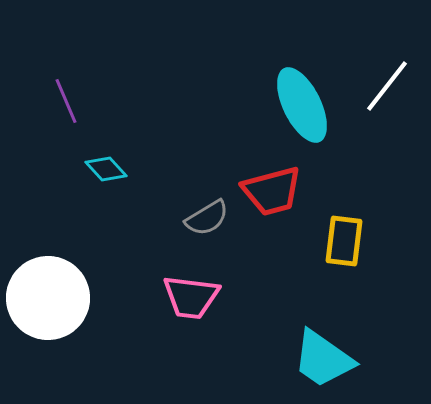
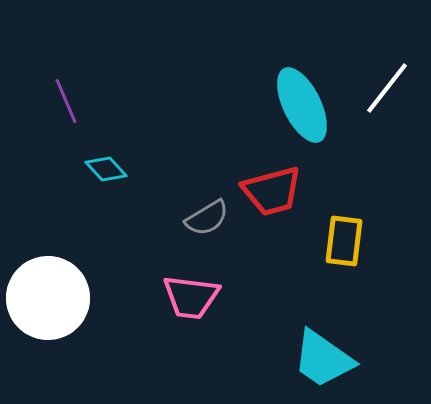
white line: moved 2 px down
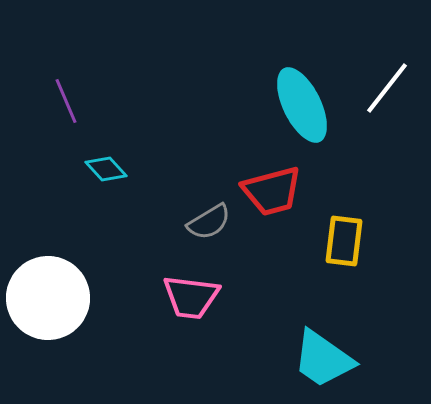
gray semicircle: moved 2 px right, 4 px down
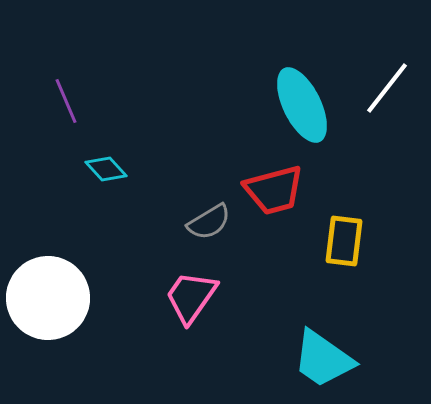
red trapezoid: moved 2 px right, 1 px up
pink trapezoid: rotated 118 degrees clockwise
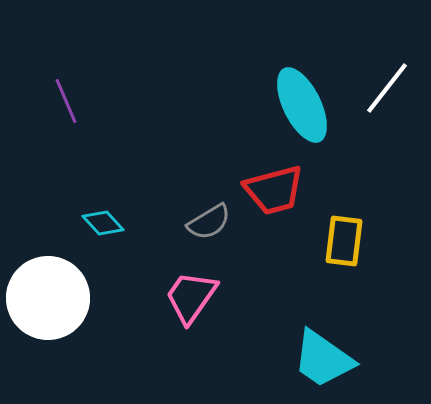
cyan diamond: moved 3 px left, 54 px down
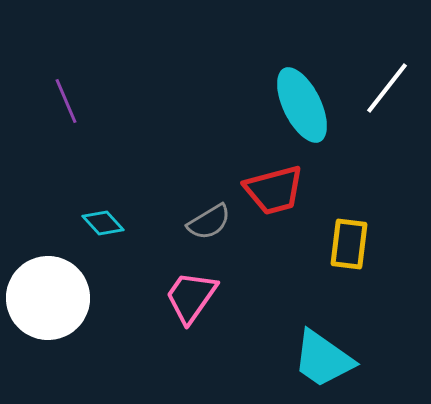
yellow rectangle: moved 5 px right, 3 px down
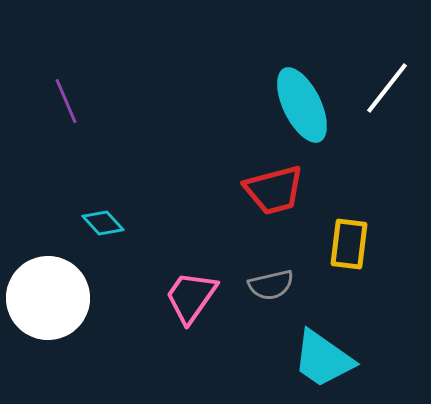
gray semicircle: moved 62 px right, 63 px down; rotated 18 degrees clockwise
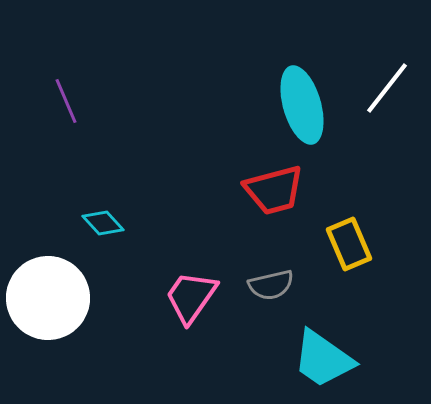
cyan ellipse: rotated 10 degrees clockwise
yellow rectangle: rotated 30 degrees counterclockwise
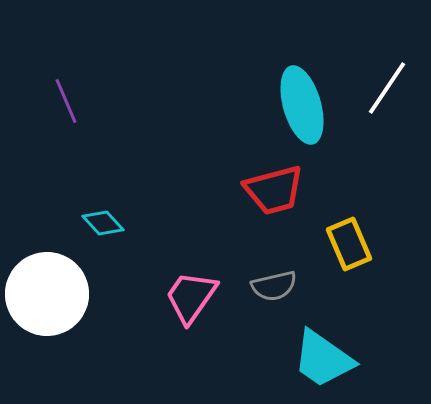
white line: rotated 4 degrees counterclockwise
gray semicircle: moved 3 px right, 1 px down
white circle: moved 1 px left, 4 px up
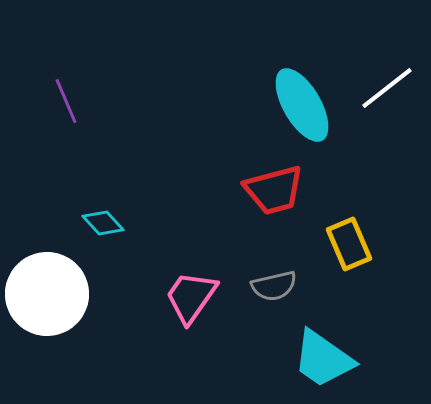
white line: rotated 18 degrees clockwise
cyan ellipse: rotated 14 degrees counterclockwise
